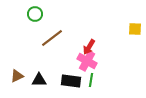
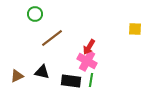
black triangle: moved 3 px right, 8 px up; rotated 14 degrees clockwise
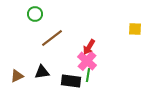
pink cross: rotated 12 degrees clockwise
black triangle: rotated 21 degrees counterclockwise
green line: moved 3 px left, 5 px up
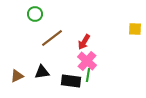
red arrow: moved 5 px left, 5 px up
